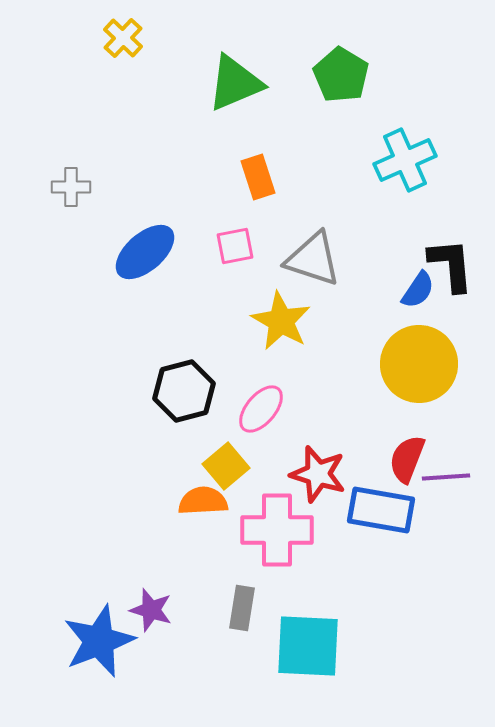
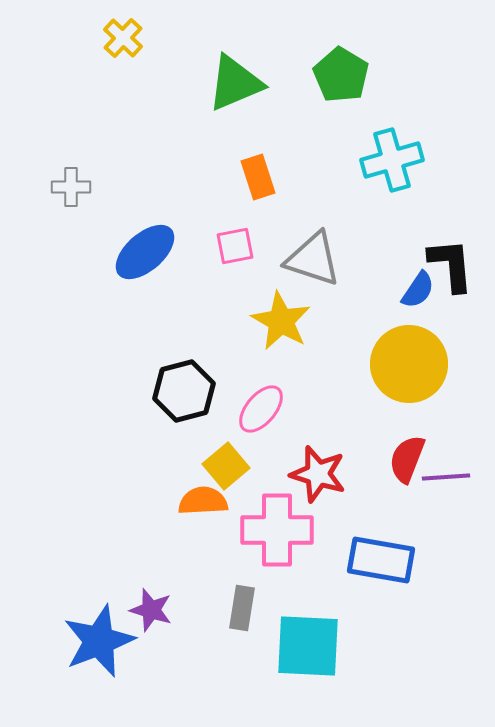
cyan cross: moved 13 px left; rotated 8 degrees clockwise
yellow circle: moved 10 px left
blue rectangle: moved 50 px down
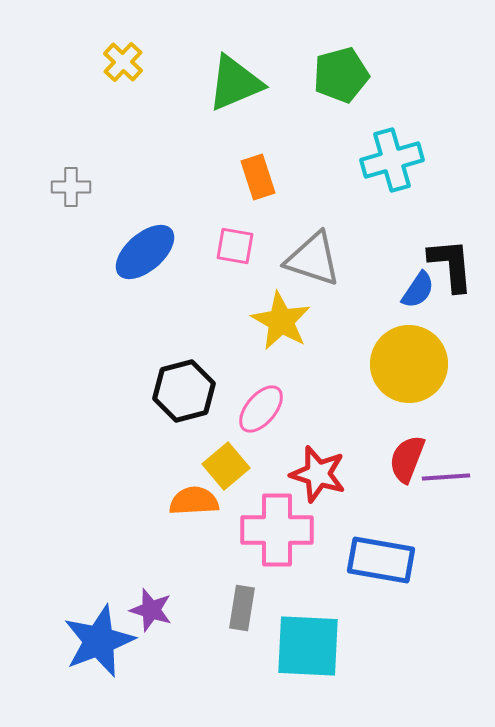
yellow cross: moved 24 px down
green pentagon: rotated 26 degrees clockwise
pink square: rotated 21 degrees clockwise
orange semicircle: moved 9 px left
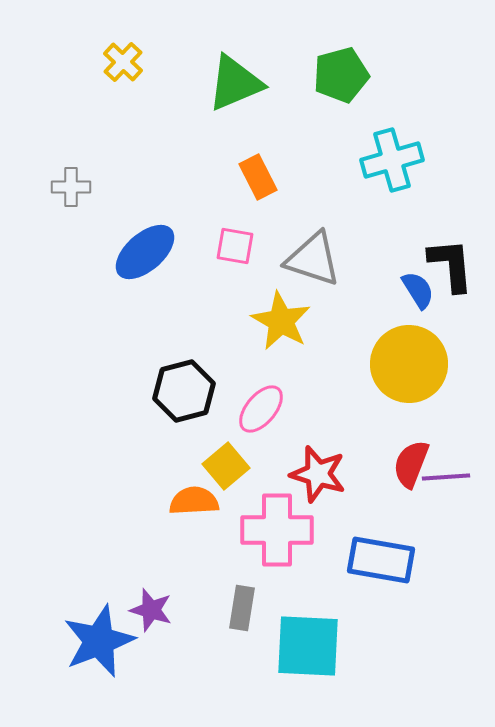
orange rectangle: rotated 9 degrees counterclockwise
blue semicircle: rotated 66 degrees counterclockwise
red semicircle: moved 4 px right, 5 px down
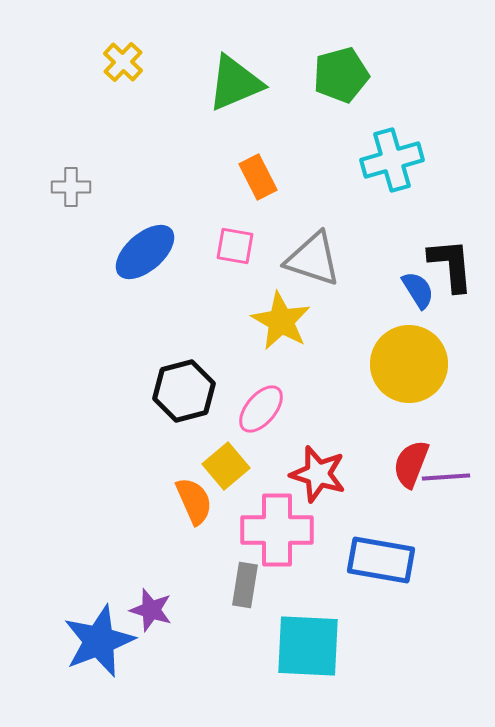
orange semicircle: rotated 69 degrees clockwise
gray rectangle: moved 3 px right, 23 px up
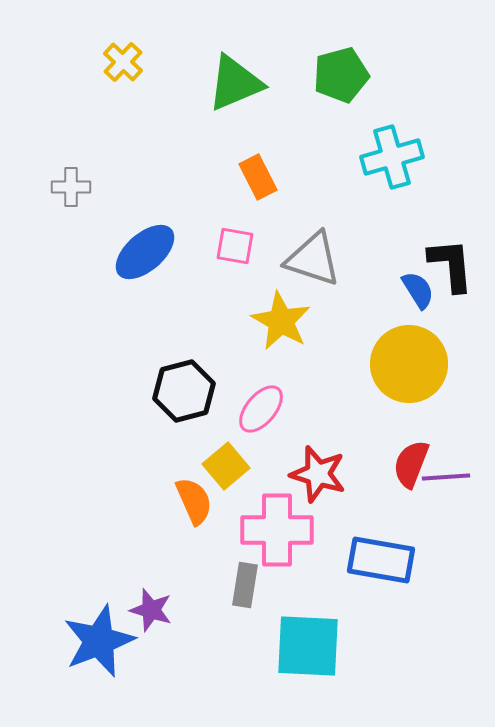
cyan cross: moved 3 px up
